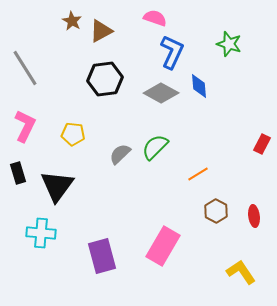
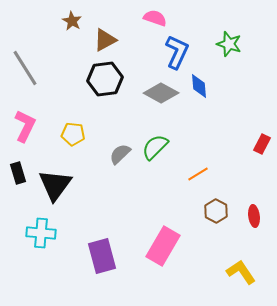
brown triangle: moved 4 px right, 9 px down
blue L-shape: moved 5 px right
black triangle: moved 2 px left, 1 px up
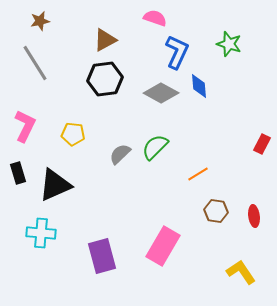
brown star: moved 32 px left; rotated 30 degrees clockwise
gray line: moved 10 px right, 5 px up
black triangle: rotated 30 degrees clockwise
brown hexagon: rotated 20 degrees counterclockwise
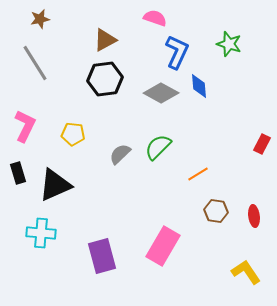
brown star: moved 2 px up
green semicircle: moved 3 px right
yellow L-shape: moved 5 px right
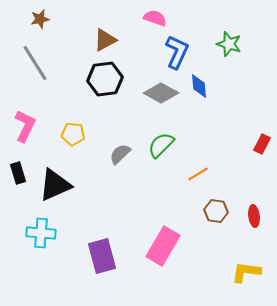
green semicircle: moved 3 px right, 2 px up
yellow L-shape: rotated 48 degrees counterclockwise
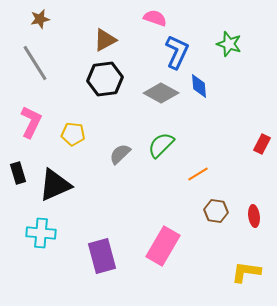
pink L-shape: moved 6 px right, 4 px up
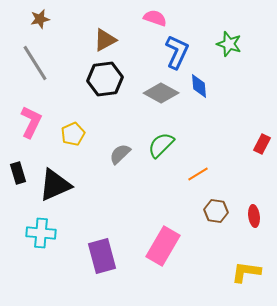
yellow pentagon: rotated 30 degrees counterclockwise
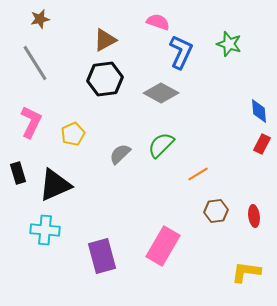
pink semicircle: moved 3 px right, 4 px down
blue L-shape: moved 4 px right
blue diamond: moved 60 px right, 25 px down
brown hexagon: rotated 15 degrees counterclockwise
cyan cross: moved 4 px right, 3 px up
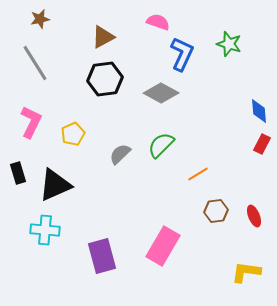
brown triangle: moved 2 px left, 3 px up
blue L-shape: moved 1 px right, 2 px down
red ellipse: rotated 15 degrees counterclockwise
